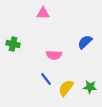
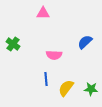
green cross: rotated 24 degrees clockwise
blue line: rotated 32 degrees clockwise
green star: moved 1 px right, 2 px down
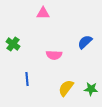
blue line: moved 19 px left
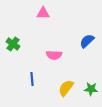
blue semicircle: moved 2 px right, 1 px up
blue line: moved 5 px right
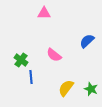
pink triangle: moved 1 px right
green cross: moved 8 px right, 16 px down
pink semicircle: rotated 35 degrees clockwise
blue line: moved 1 px left, 2 px up
green star: rotated 16 degrees clockwise
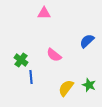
green star: moved 2 px left, 4 px up
